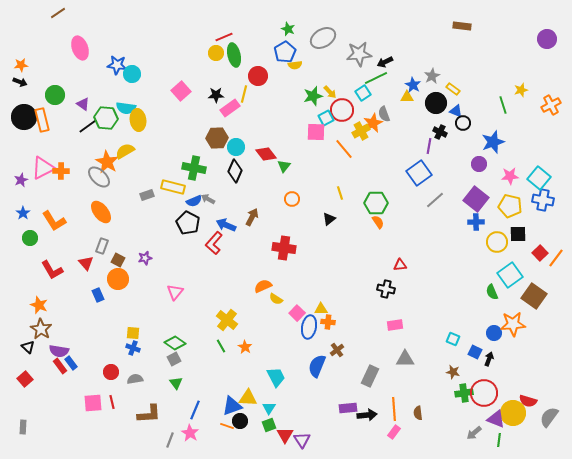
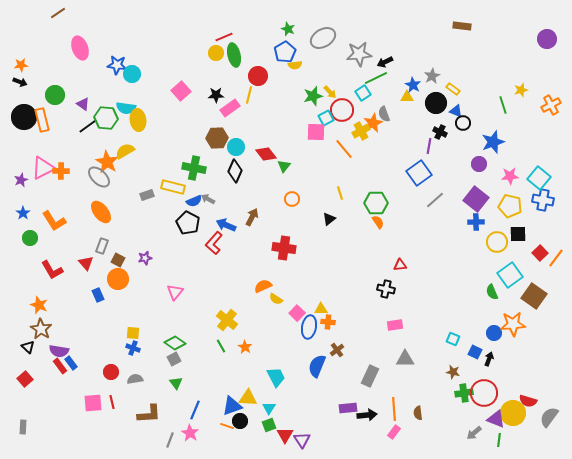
yellow line at (244, 94): moved 5 px right, 1 px down
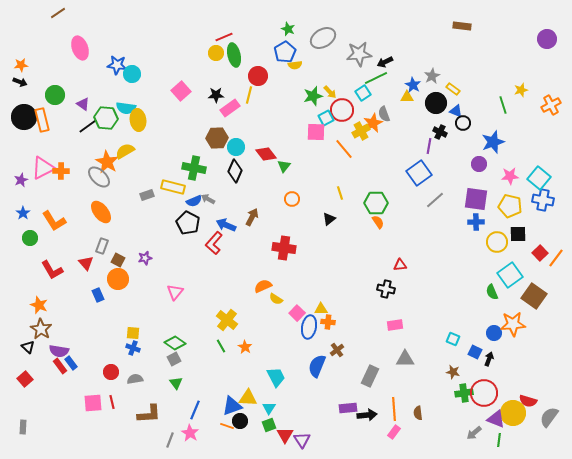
purple square at (476, 199): rotated 30 degrees counterclockwise
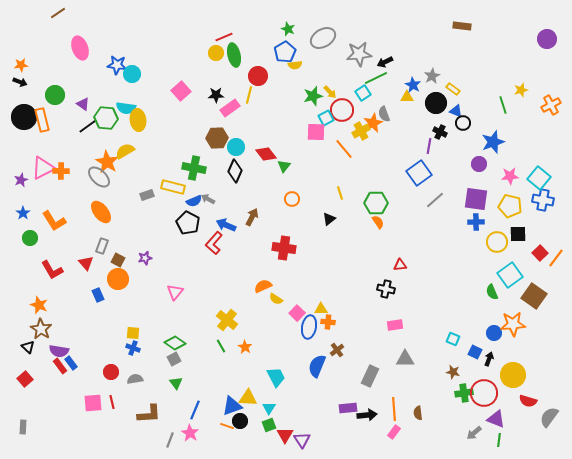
yellow circle at (513, 413): moved 38 px up
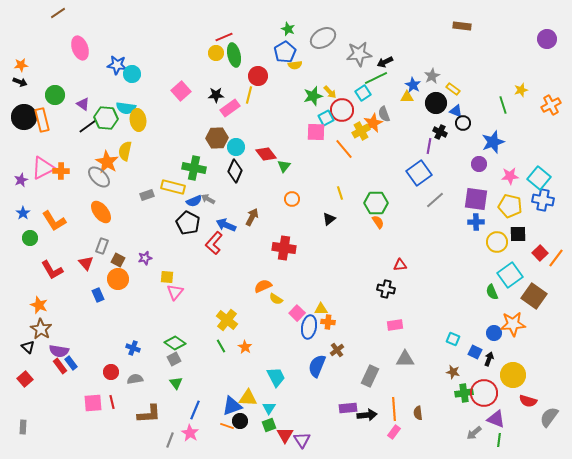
yellow semicircle at (125, 151): rotated 48 degrees counterclockwise
yellow square at (133, 333): moved 34 px right, 56 px up
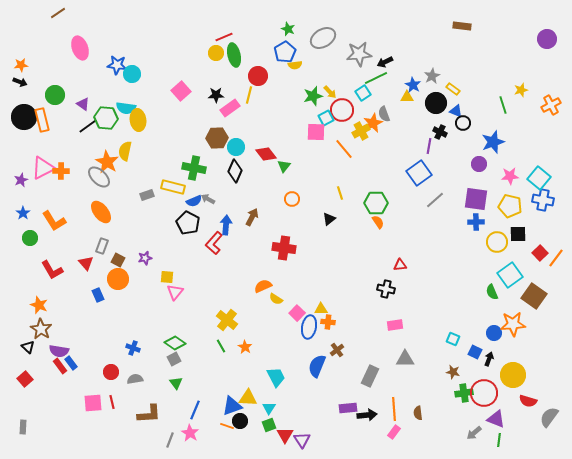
blue arrow at (226, 225): rotated 72 degrees clockwise
